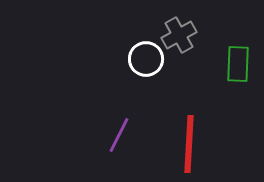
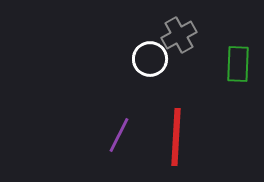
white circle: moved 4 px right
red line: moved 13 px left, 7 px up
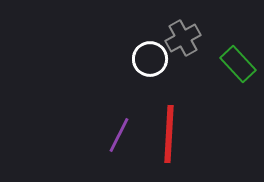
gray cross: moved 4 px right, 3 px down
green rectangle: rotated 45 degrees counterclockwise
red line: moved 7 px left, 3 px up
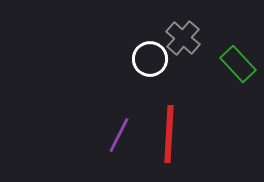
gray cross: rotated 20 degrees counterclockwise
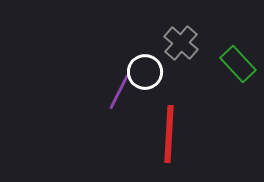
gray cross: moved 2 px left, 5 px down
white circle: moved 5 px left, 13 px down
purple line: moved 43 px up
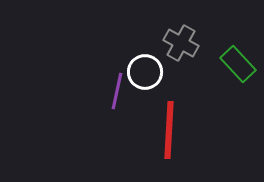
gray cross: rotated 12 degrees counterclockwise
purple line: moved 2 px left, 1 px up; rotated 15 degrees counterclockwise
red line: moved 4 px up
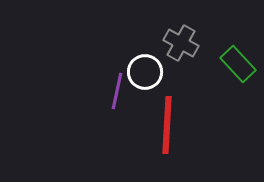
red line: moved 2 px left, 5 px up
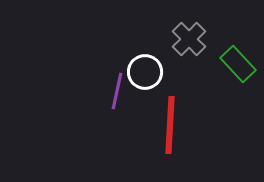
gray cross: moved 8 px right, 4 px up; rotated 16 degrees clockwise
red line: moved 3 px right
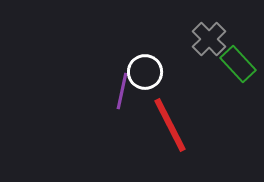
gray cross: moved 20 px right
purple line: moved 5 px right
red line: rotated 30 degrees counterclockwise
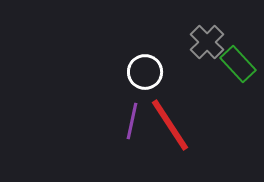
gray cross: moved 2 px left, 3 px down
purple line: moved 10 px right, 30 px down
red line: rotated 6 degrees counterclockwise
